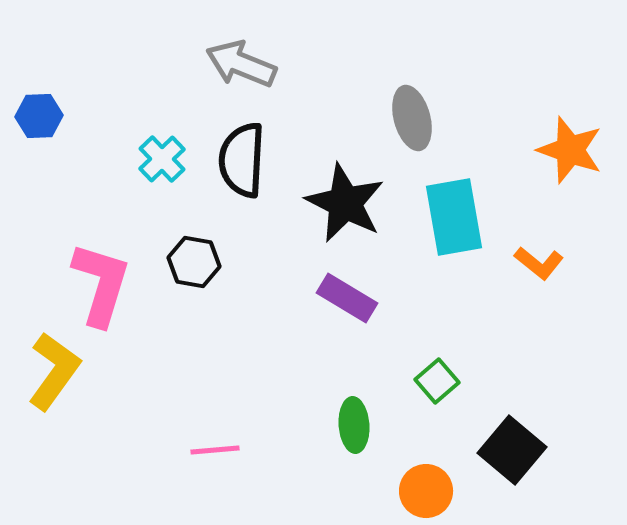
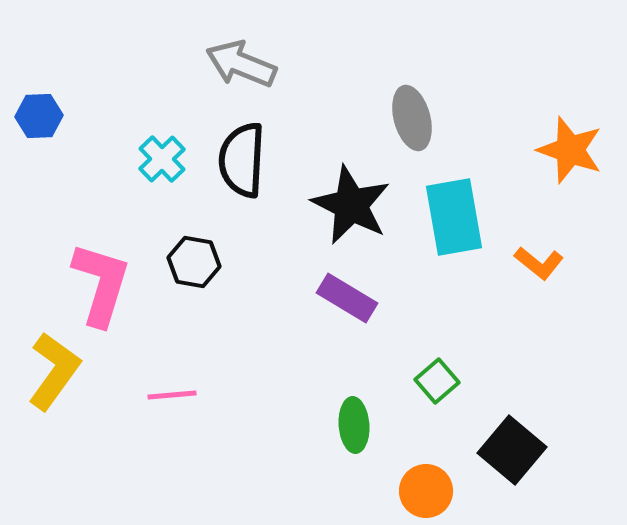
black star: moved 6 px right, 2 px down
pink line: moved 43 px left, 55 px up
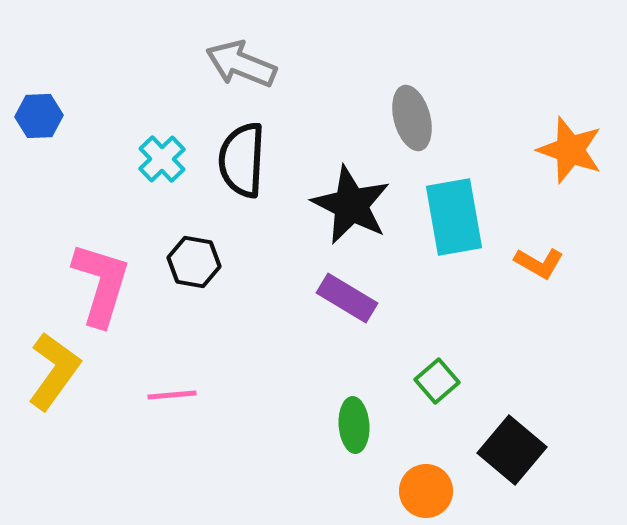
orange L-shape: rotated 9 degrees counterclockwise
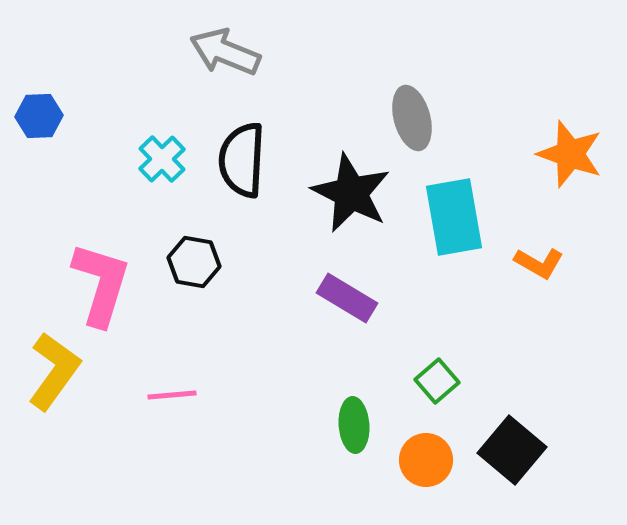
gray arrow: moved 16 px left, 12 px up
orange star: moved 4 px down
black star: moved 12 px up
orange circle: moved 31 px up
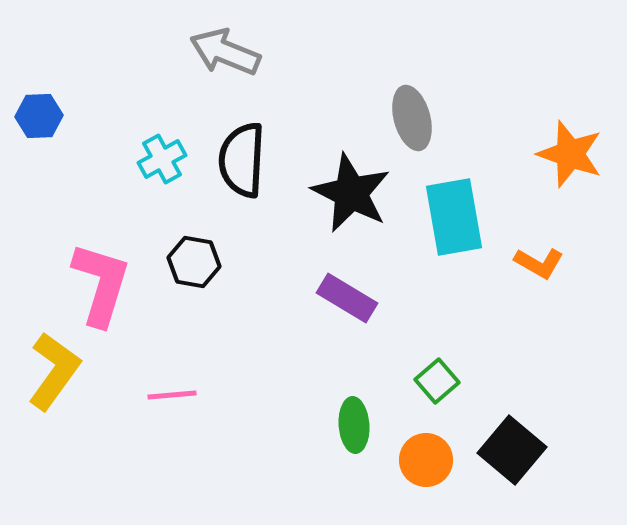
cyan cross: rotated 15 degrees clockwise
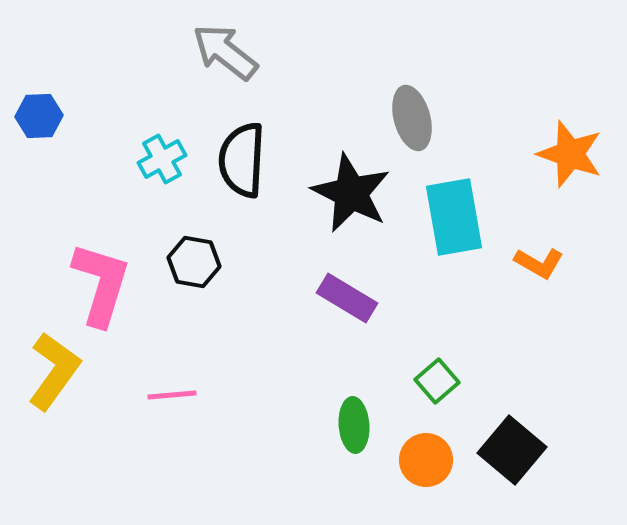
gray arrow: rotated 16 degrees clockwise
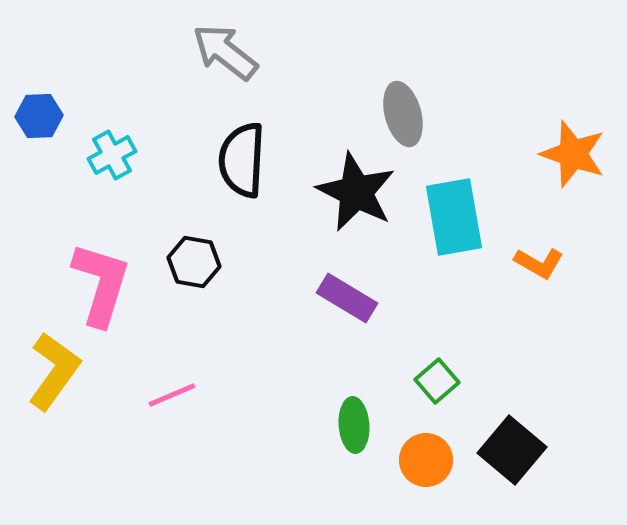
gray ellipse: moved 9 px left, 4 px up
orange star: moved 3 px right
cyan cross: moved 50 px left, 4 px up
black star: moved 5 px right, 1 px up
pink line: rotated 18 degrees counterclockwise
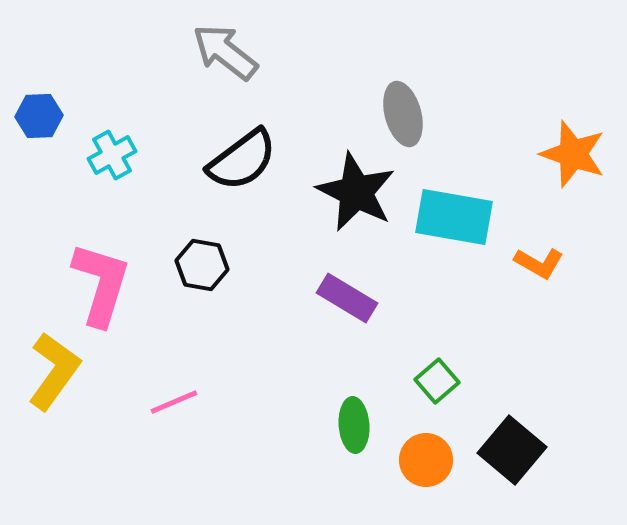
black semicircle: rotated 130 degrees counterclockwise
cyan rectangle: rotated 70 degrees counterclockwise
black hexagon: moved 8 px right, 3 px down
pink line: moved 2 px right, 7 px down
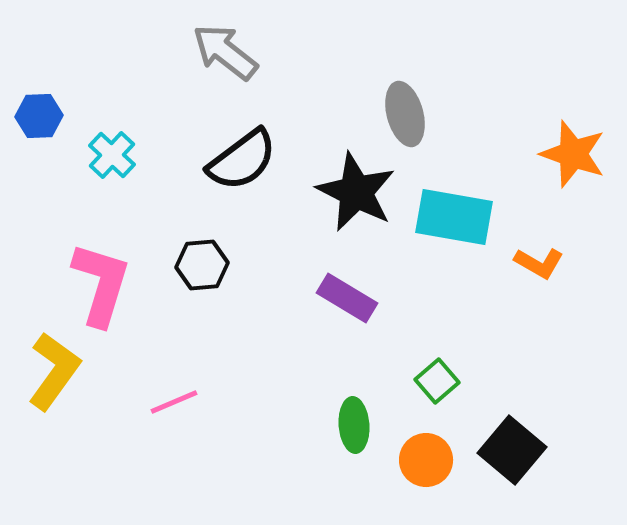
gray ellipse: moved 2 px right
cyan cross: rotated 18 degrees counterclockwise
black hexagon: rotated 15 degrees counterclockwise
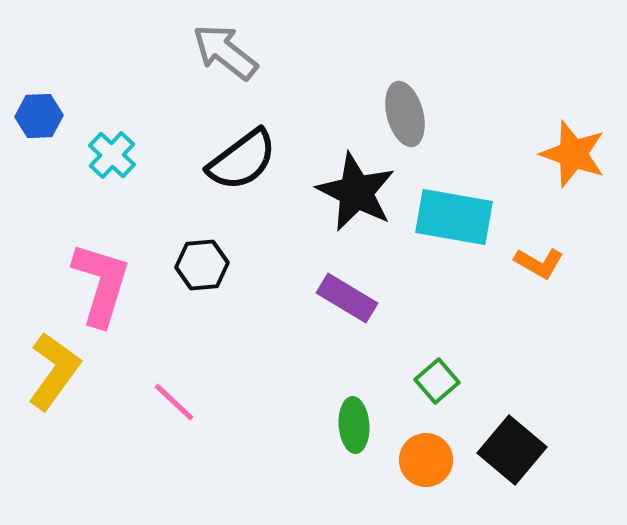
pink line: rotated 66 degrees clockwise
